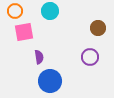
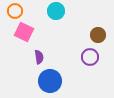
cyan circle: moved 6 px right
brown circle: moved 7 px down
pink square: rotated 36 degrees clockwise
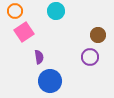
pink square: rotated 30 degrees clockwise
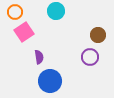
orange circle: moved 1 px down
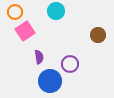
pink square: moved 1 px right, 1 px up
purple circle: moved 20 px left, 7 px down
